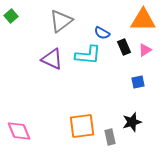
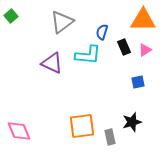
gray triangle: moved 1 px right, 1 px down
blue semicircle: moved 1 px up; rotated 77 degrees clockwise
purple triangle: moved 4 px down
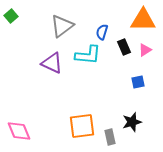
gray triangle: moved 4 px down
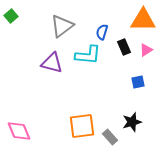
pink triangle: moved 1 px right
purple triangle: rotated 10 degrees counterclockwise
gray rectangle: rotated 28 degrees counterclockwise
